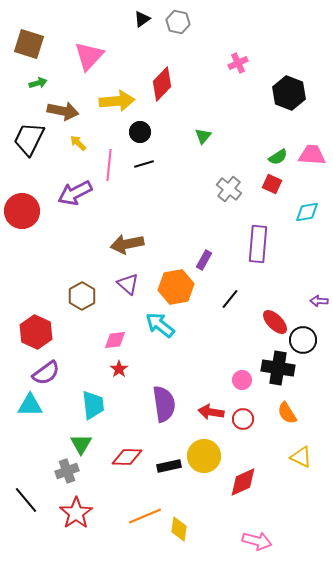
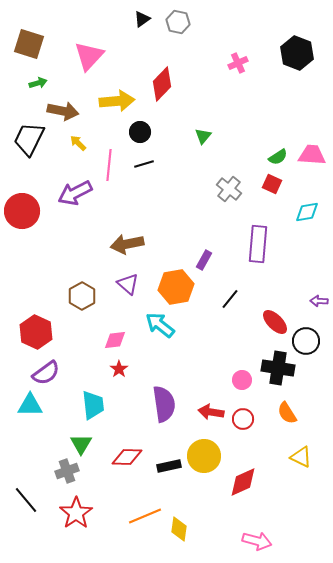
black hexagon at (289, 93): moved 8 px right, 40 px up
black circle at (303, 340): moved 3 px right, 1 px down
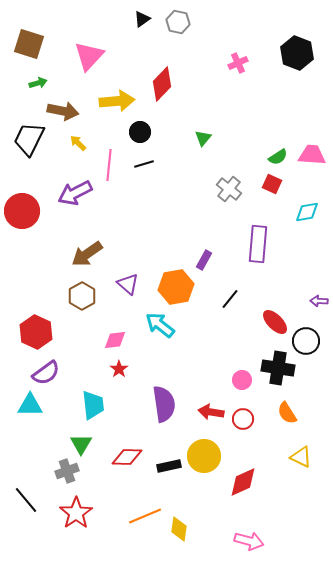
green triangle at (203, 136): moved 2 px down
brown arrow at (127, 244): moved 40 px left, 10 px down; rotated 24 degrees counterclockwise
pink arrow at (257, 541): moved 8 px left
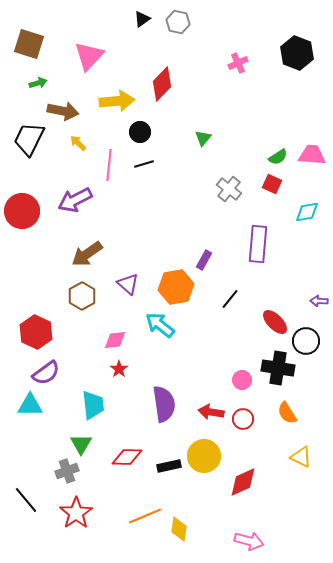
purple arrow at (75, 193): moved 7 px down
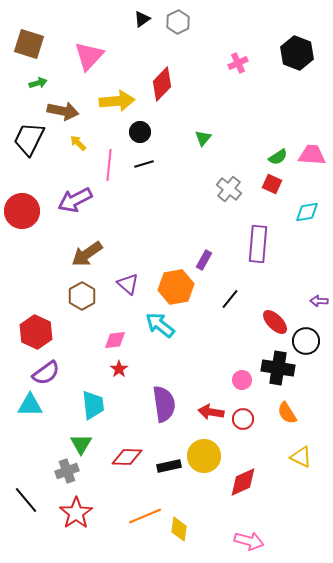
gray hexagon at (178, 22): rotated 20 degrees clockwise
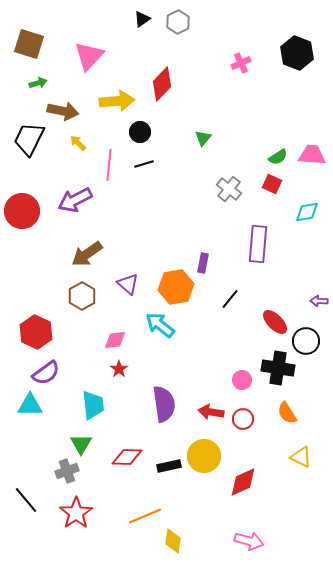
pink cross at (238, 63): moved 3 px right
purple rectangle at (204, 260): moved 1 px left, 3 px down; rotated 18 degrees counterclockwise
yellow diamond at (179, 529): moved 6 px left, 12 px down
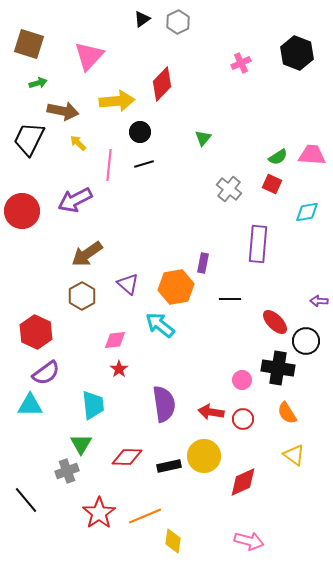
black line at (230, 299): rotated 50 degrees clockwise
yellow triangle at (301, 457): moved 7 px left, 2 px up; rotated 10 degrees clockwise
red star at (76, 513): moved 23 px right
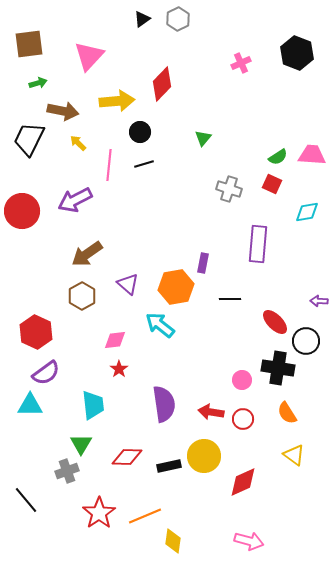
gray hexagon at (178, 22): moved 3 px up
brown square at (29, 44): rotated 24 degrees counterclockwise
gray cross at (229, 189): rotated 20 degrees counterclockwise
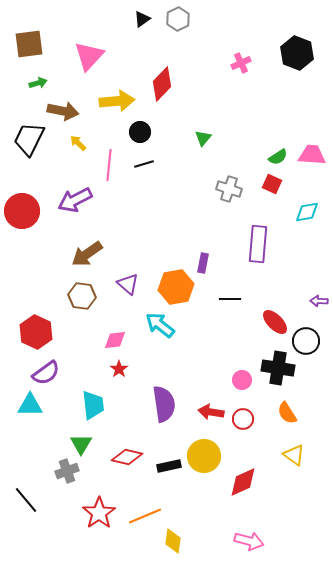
brown hexagon at (82, 296): rotated 24 degrees counterclockwise
red diamond at (127, 457): rotated 12 degrees clockwise
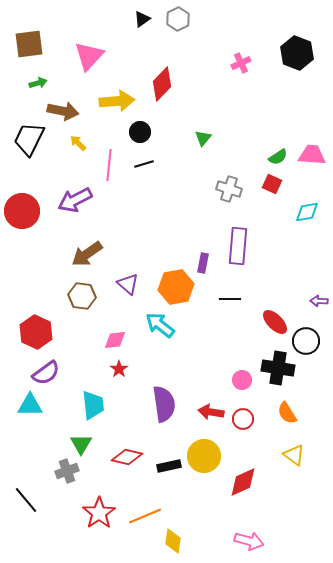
purple rectangle at (258, 244): moved 20 px left, 2 px down
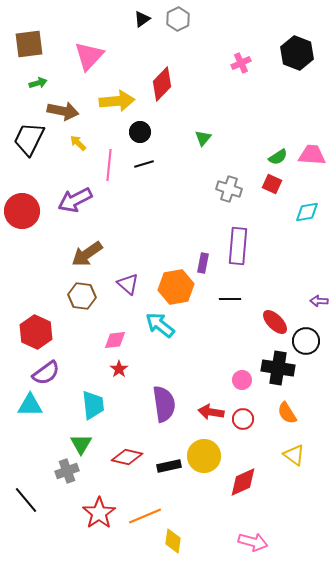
pink arrow at (249, 541): moved 4 px right, 1 px down
